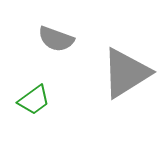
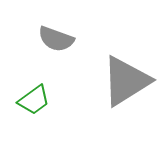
gray triangle: moved 8 px down
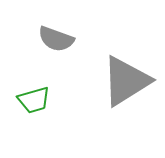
green trapezoid: rotated 20 degrees clockwise
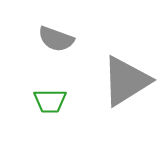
green trapezoid: moved 16 px right, 1 px down; rotated 16 degrees clockwise
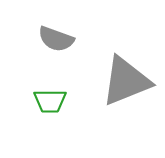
gray triangle: rotated 10 degrees clockwise
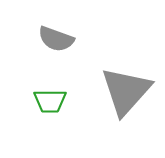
gray triangle: moved 10 px down; rotated 26 degrees counterclockwise
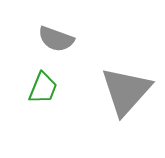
green trapezoid: moved 7 px left, 13 px up; rotated 68 degrees counterclockwise
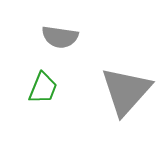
gray semicircle: moved 4 px right, 2 px up; rotated 12 degrees counterclockwise
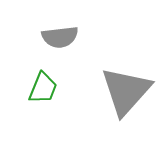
gray semicircle: rotated 15 degrees counterclockwise
